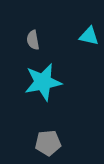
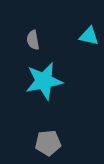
cyan star: moved 1 px right, 1 px up
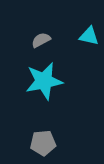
gray semicircle: moved 8 px right; rotated 72 degrees clockwise
gray pentagon: moved 5 px left
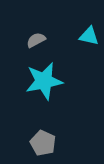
gray semicircle: moved 5 px left
gray pentagon: rotated 30 degrees clockwise
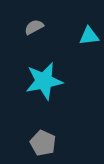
cyan triangle: rotated 20 degrees counterclockwise
gray semicircle: moved 2 px left, 13 px up
